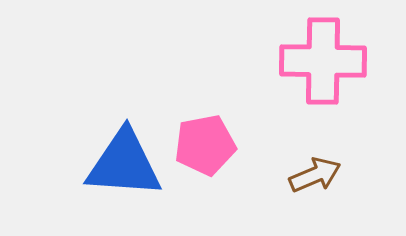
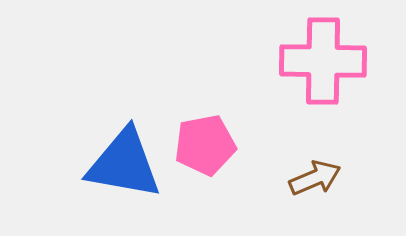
blue triangle: rotated 6 degrees clockwise
brown arrow: moved 3 px down
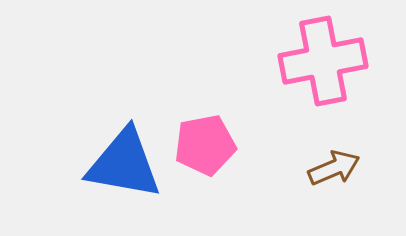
pink cross: rotated 12 degrees counterclockwise
brown arrow: moved 19 px right, 10 px up
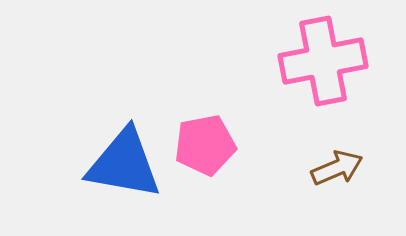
brown arrow: moved 3 px right
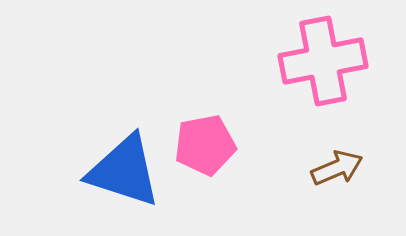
blue triangle: moved 7 px down; rotated 8 degrees clockwise
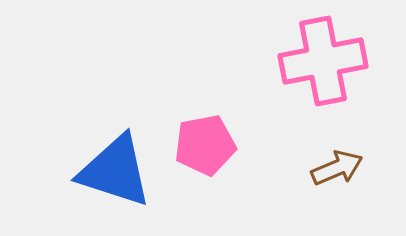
blue triangle: moved 9 px left
